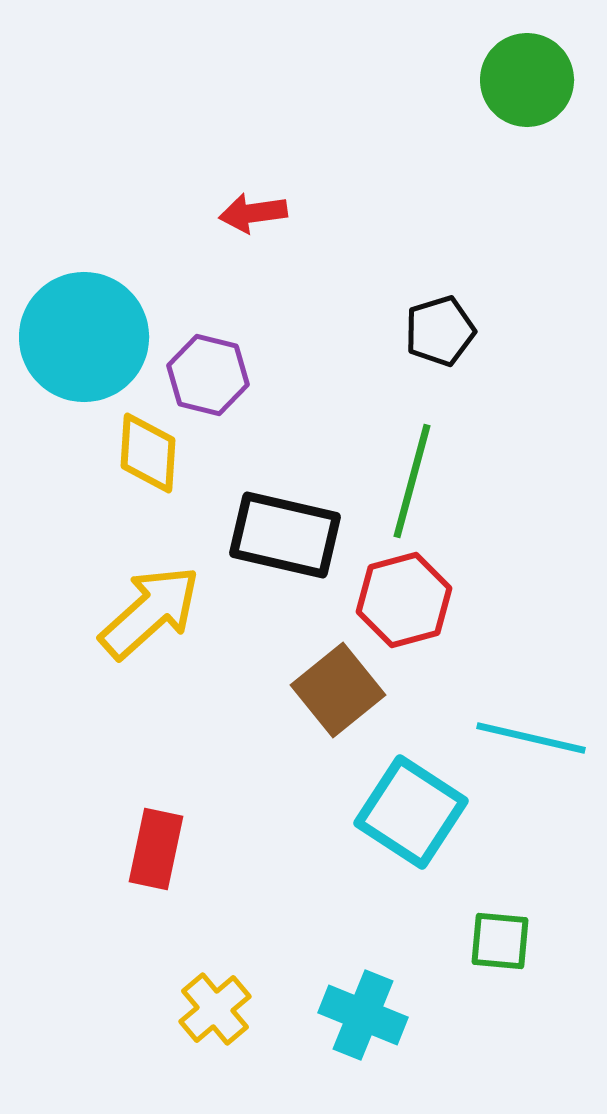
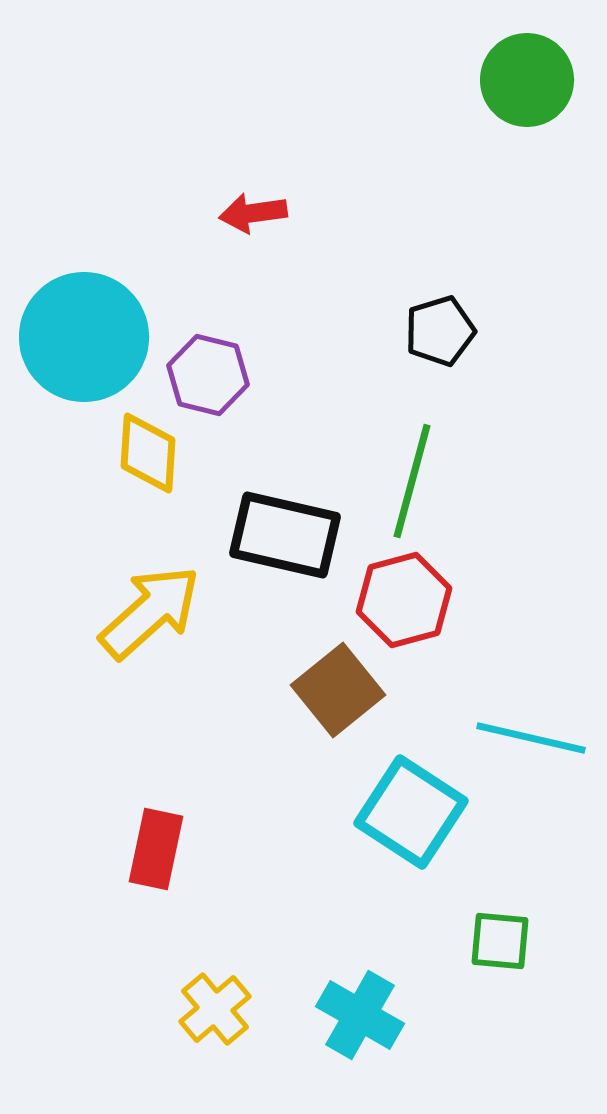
cyan cross: moved 3 px left; rotated 8 degrees clockwise
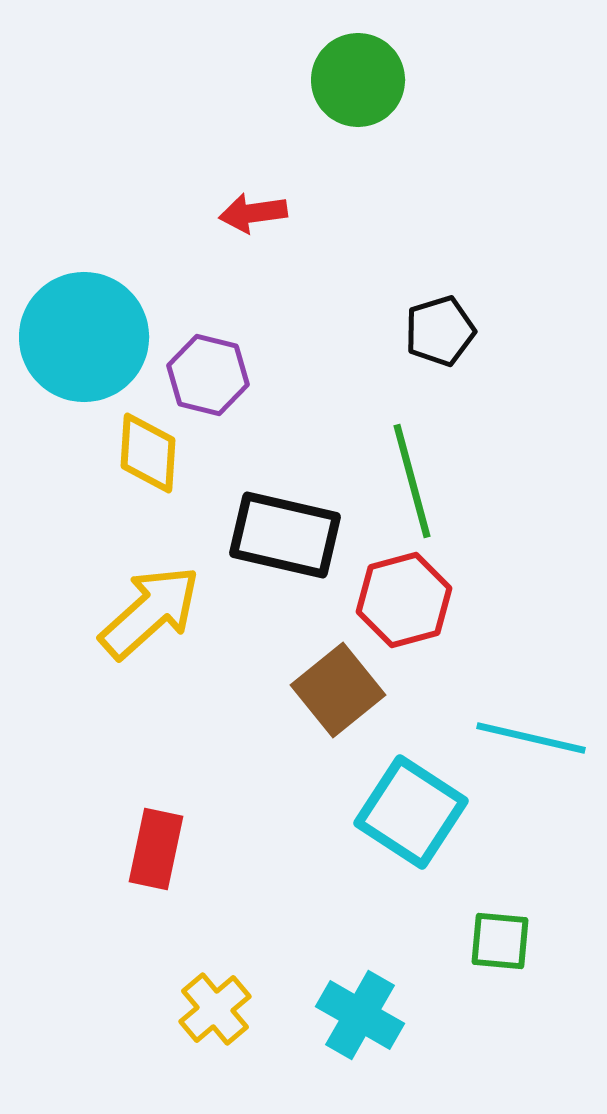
green circle: moved 169 px left
green line: rotated 30 degrees counterclockwise
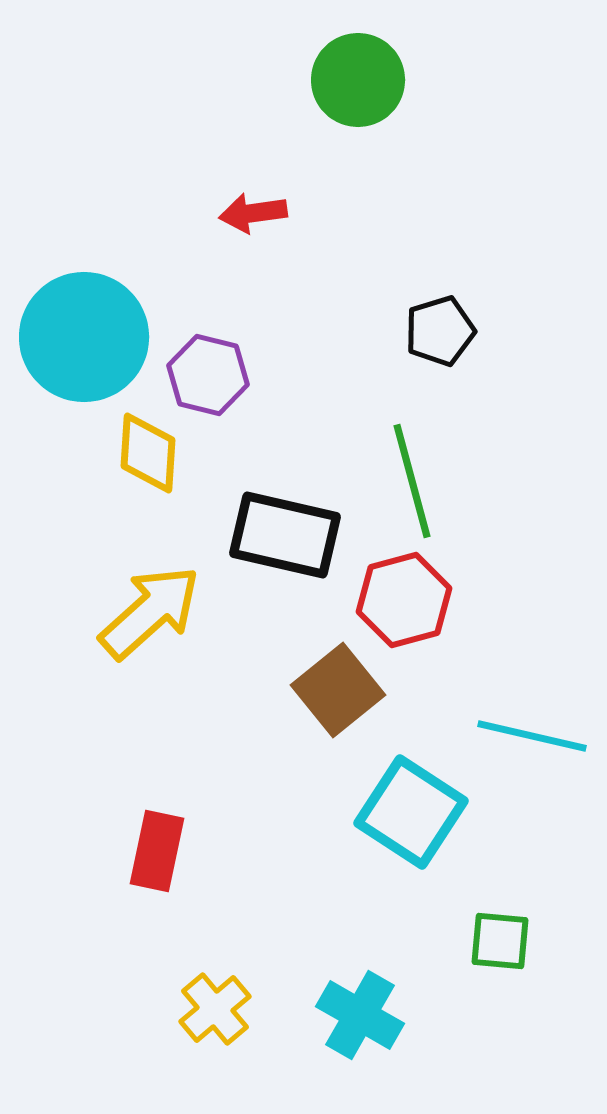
cyan line: moved 1 px right, 2 px up
red rectangle: moved 1 px right, 2 px down
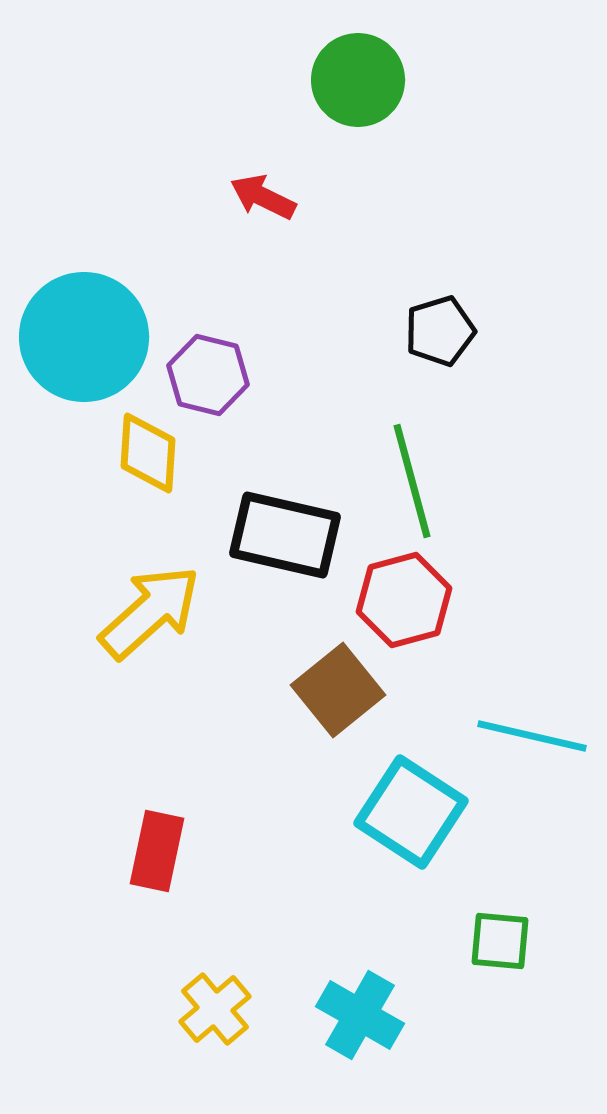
red arrow: moved 10 px right, 16 px up; rotated 34 degrees clockwise
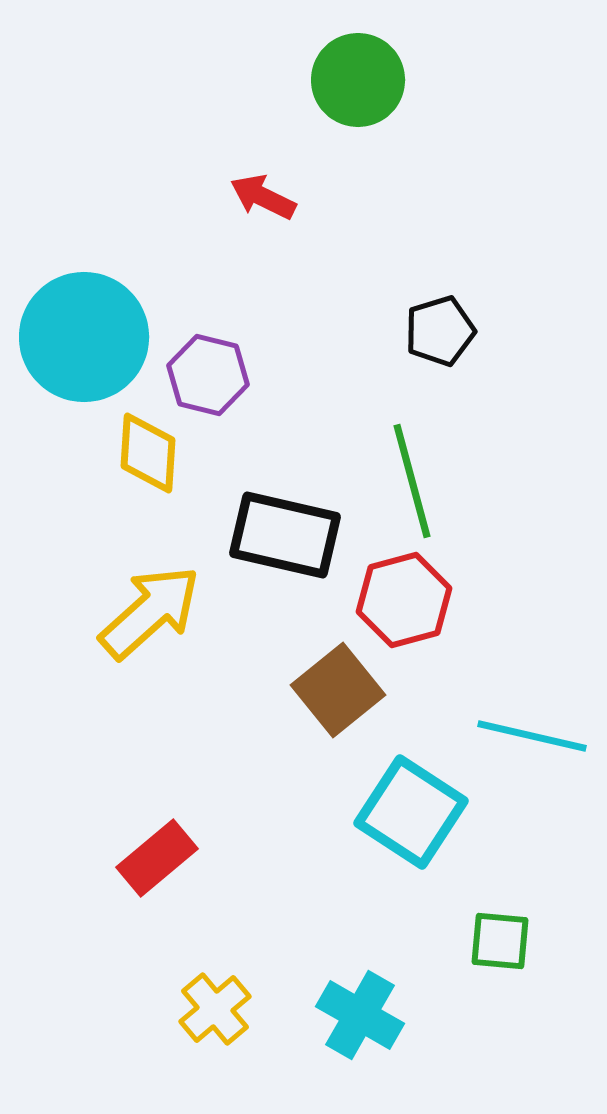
red rectangle: moved 7 px down; rotated 38 degrees clockwise
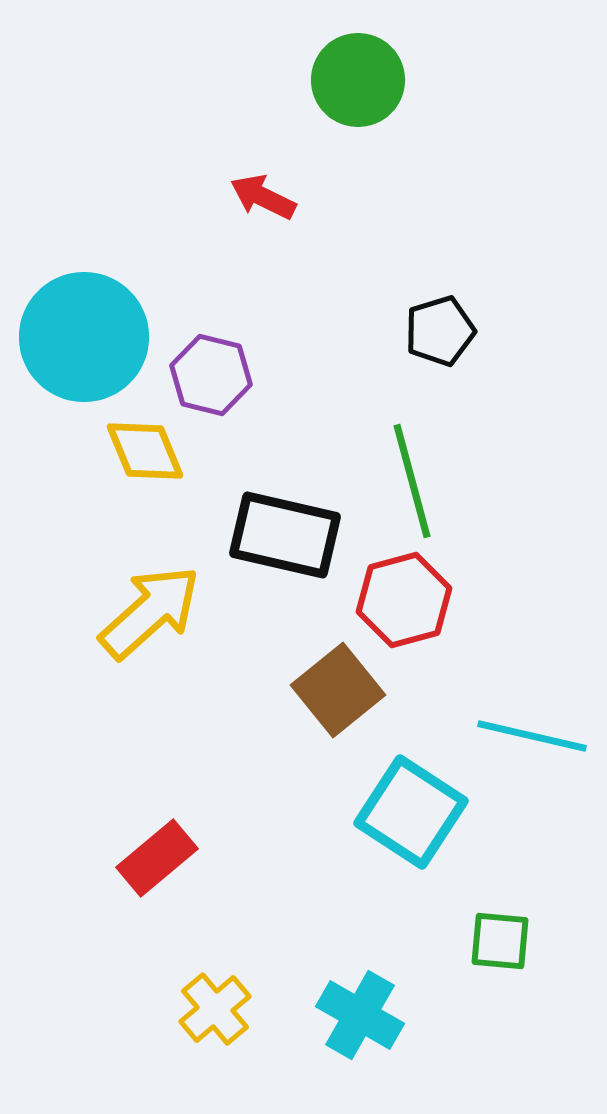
purple hexagon: moved 3 px right
yellow diamond: moved 3 px left, 2 px up; rotated 26 degrees counterclockwise
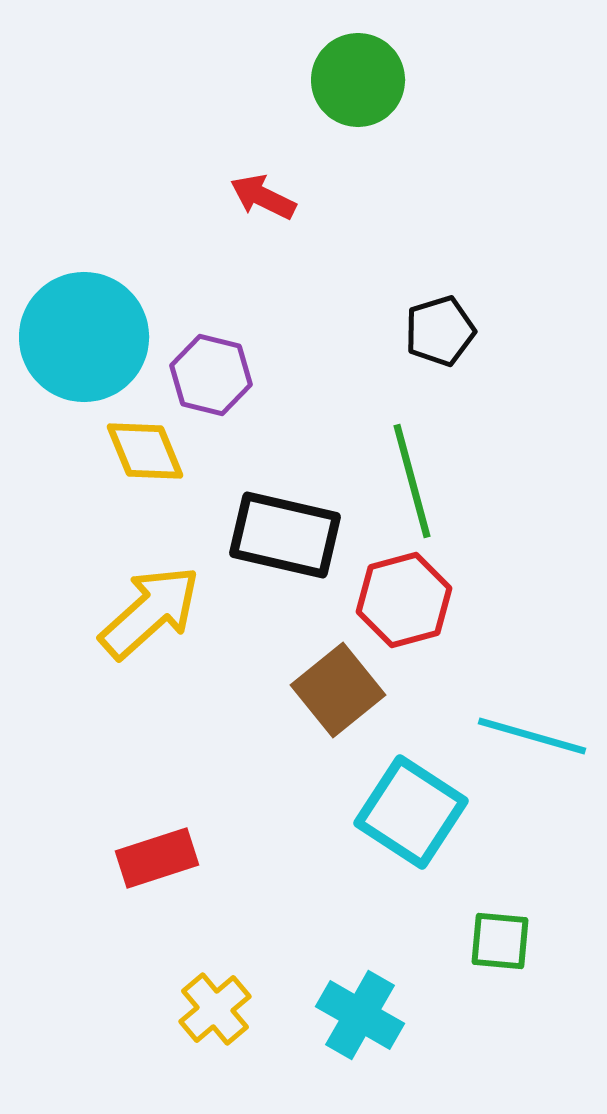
cyan line: rotated 3 degrees clockwise
red rectangle: rotated 22 degrees clockwise
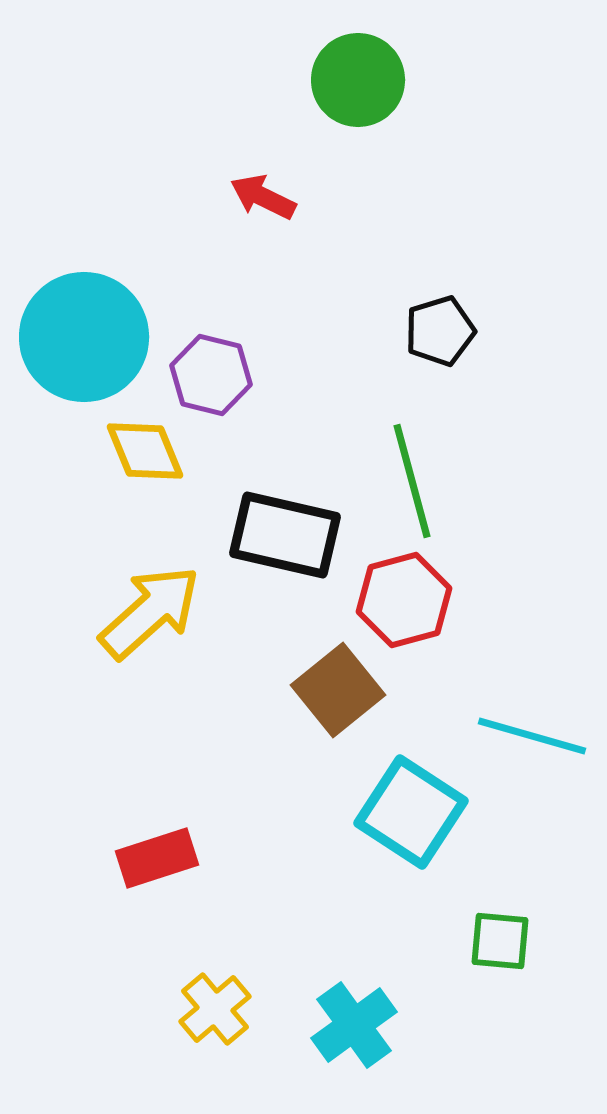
cyan cross: moved 6 px left, 10 px down; rotated 24 degrees clockwise
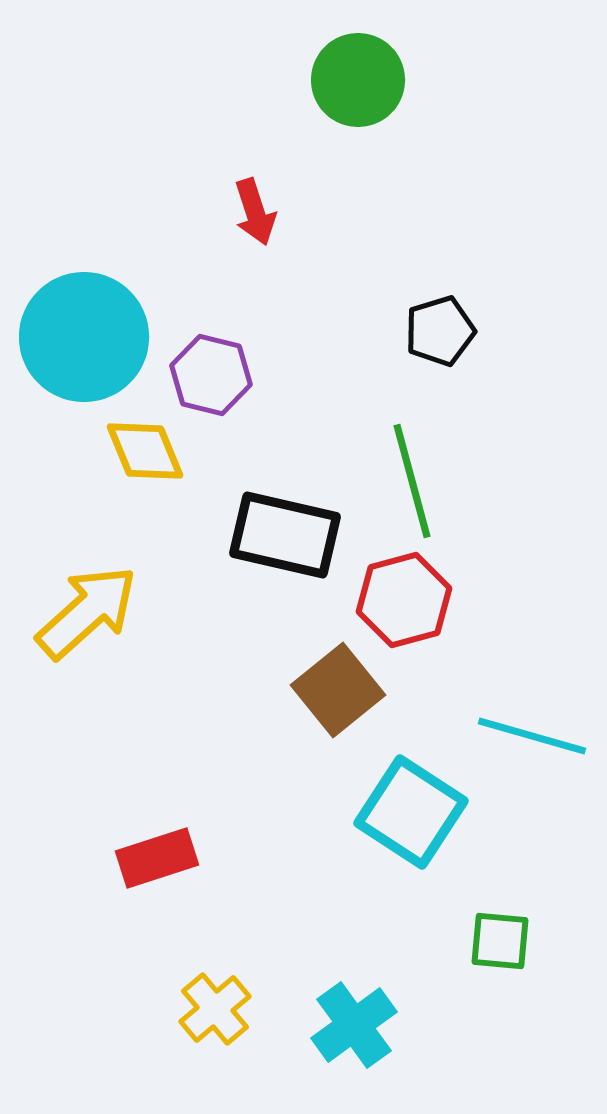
red arrow: moved 8 px left, 15 px down; rotated 134 degrees counterclockwise
yellow arrow: moved 63 px left
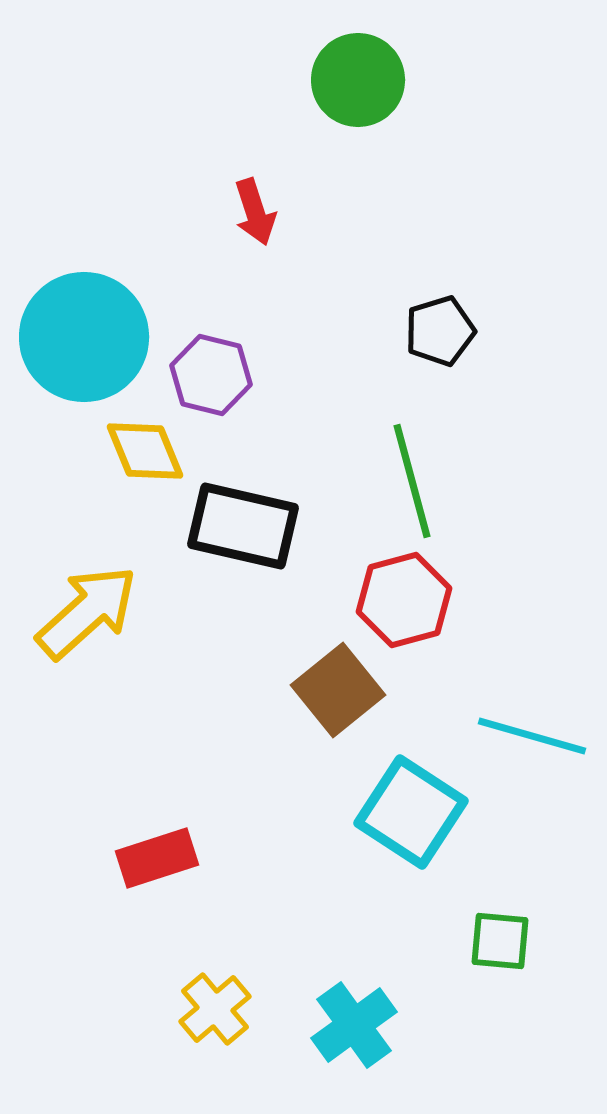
black rectangle: moved 42 px left, 9 px up
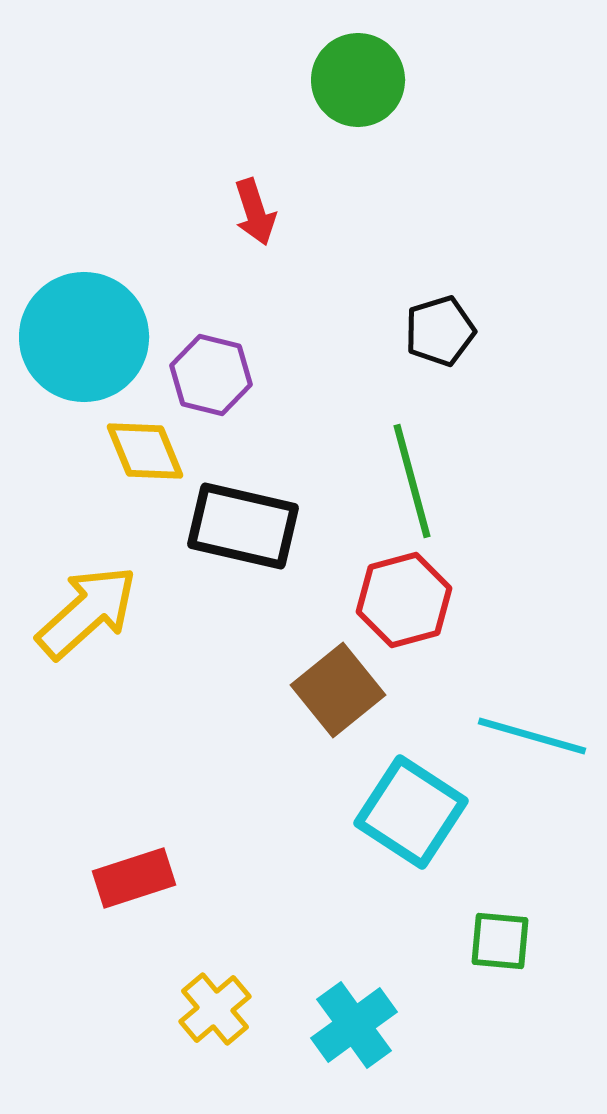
red rectangle: moved 23 px left, 20 px down
